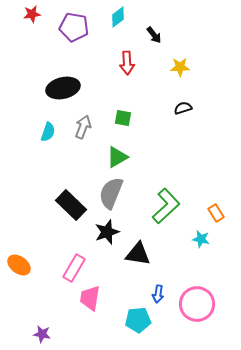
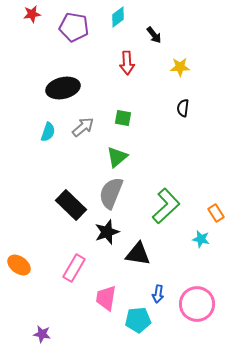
black semicircle: rotated 66 degrees counterclockwise
gray arrow: rotated 30 degrees clockwise
green triangle: rotated 10 degrees counterclockwise
pink trapezoid: moved 16 px right
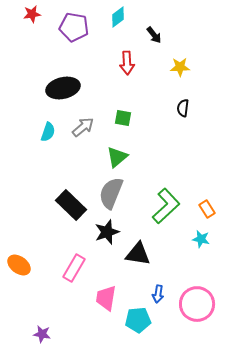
orange rectangle: moved 9 px left, 4 px up
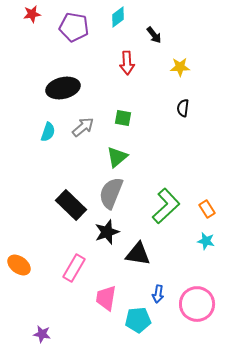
cyan star: moved 5 px right, 2 px down
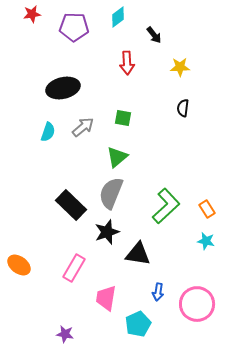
purple pentagon: rotated 8 degrees counterclockwise
blue arrow: moved 2 px up
cyan pentagon: moved 4 px down; rotated 20 degrees counterclockwise
purple star: moved 23 px right
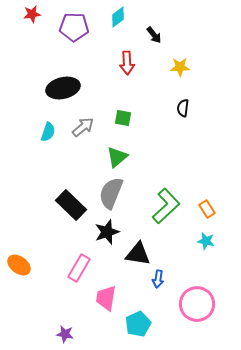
pink rectangle: moved 5 px right
blue arrow: moved 13 px up
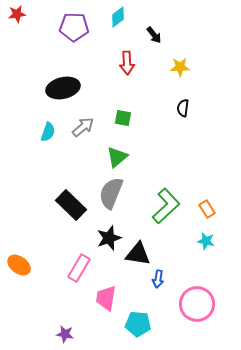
red star: moved 15 px left
black star: moved 2 px right, 6 px down
cyan pentagon: rotated 30 degrees clockwise
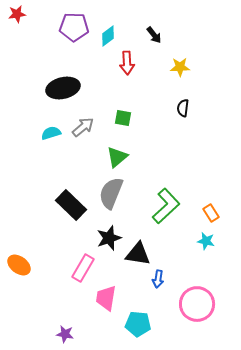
cyan diamond: moved 10 px left, 19 px down
cyan semicircle: moved 3 px right, 1 px down; rotated 126 degrees counterclockwise
orange rectangle: moved 4 px right, 4 px down
pink rectangle: moved 4 px right
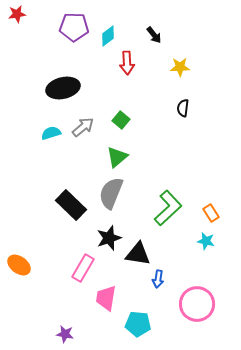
green square: moved 2 px left, 2 px down; rotated 30 degrees clockwise
green L-shape: moved 2 px right, 2 px down
